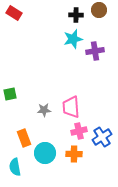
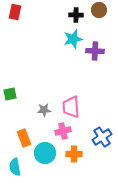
red rectangle: moved 1 px right, 1 px up; rotated 70 degrees clockwise
purple cross: rotated 12 degrees clockwise
pink cross: moved 16 px left
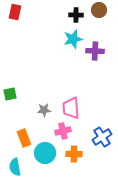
pink trapezoid: moved 1 px down
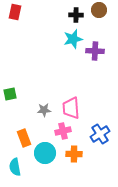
blue cross: moved 2 px left, 3 px up
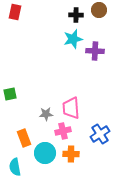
gray star: moved 2 px right, 4 px down
orange cross: moved 3 px left
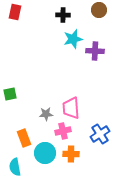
black cross: moved 13 px left
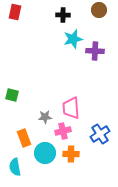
green square: moved 2 px right, 1 px down; rotated 24 degrees clockwise
gray star: moved 1 px left, 3 px down
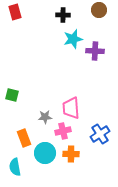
red rectangle: rotated 28 degrees counterclockwise
